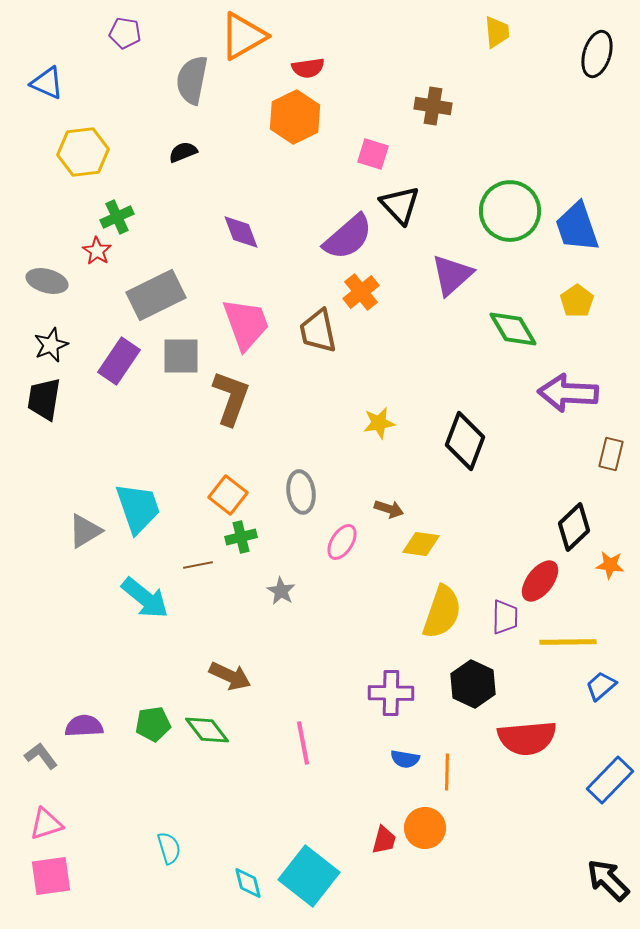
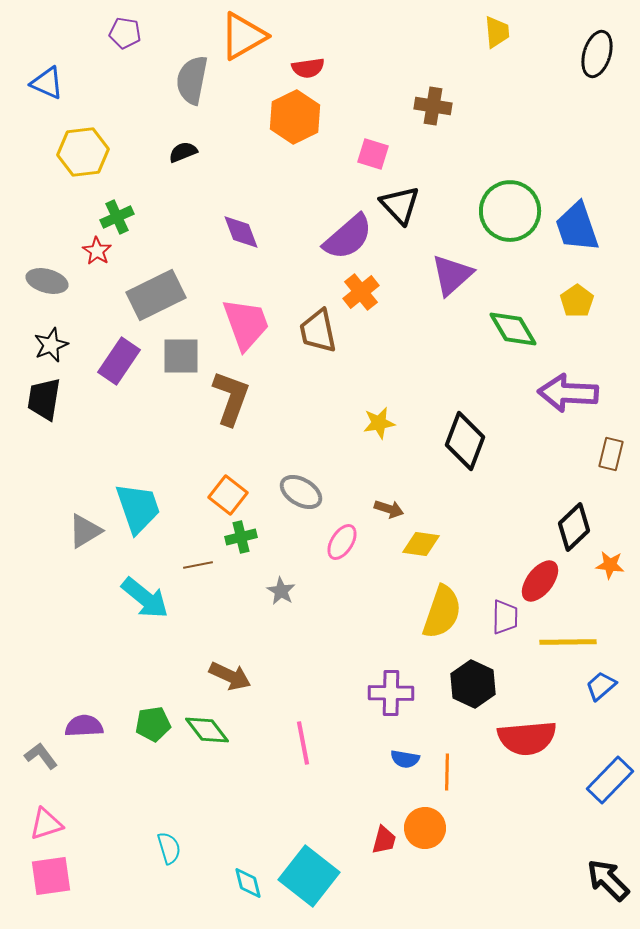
gray ellipse at (301, 492): rotated 51 degrees counterclockwise
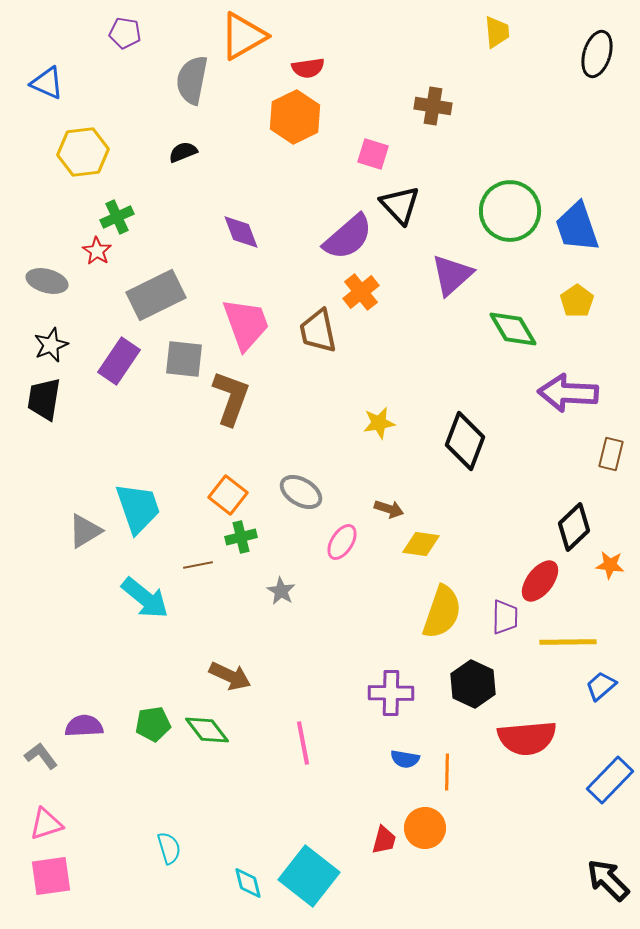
gray square at (181, 356): moved 3 px right, 3 px down; rotated 6 degrees clockwise
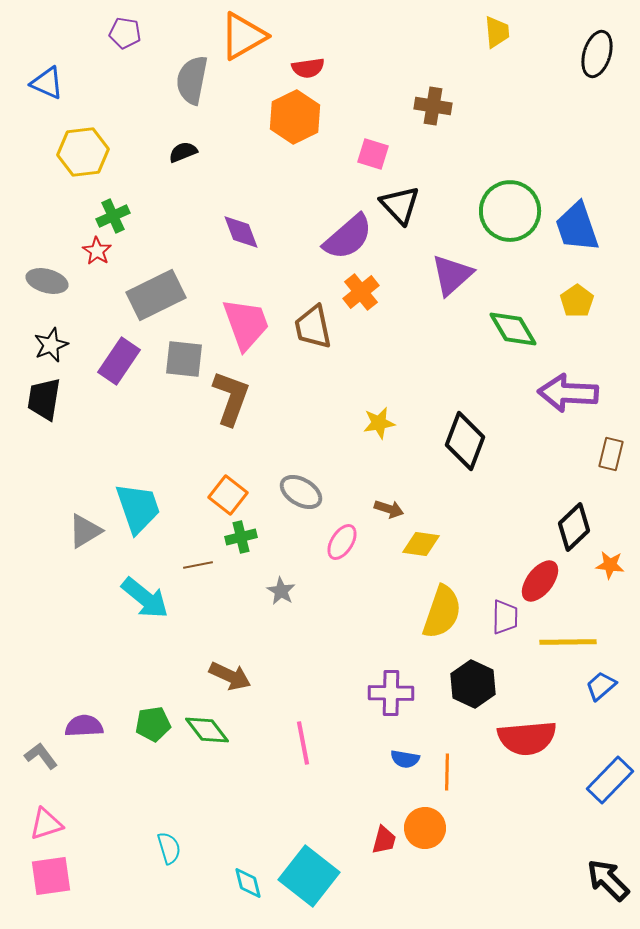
green cross at (117, 217): moved 4 px left, 1 px up
brown trapezoid at (318, 331): moved 5 px left, 4 px up
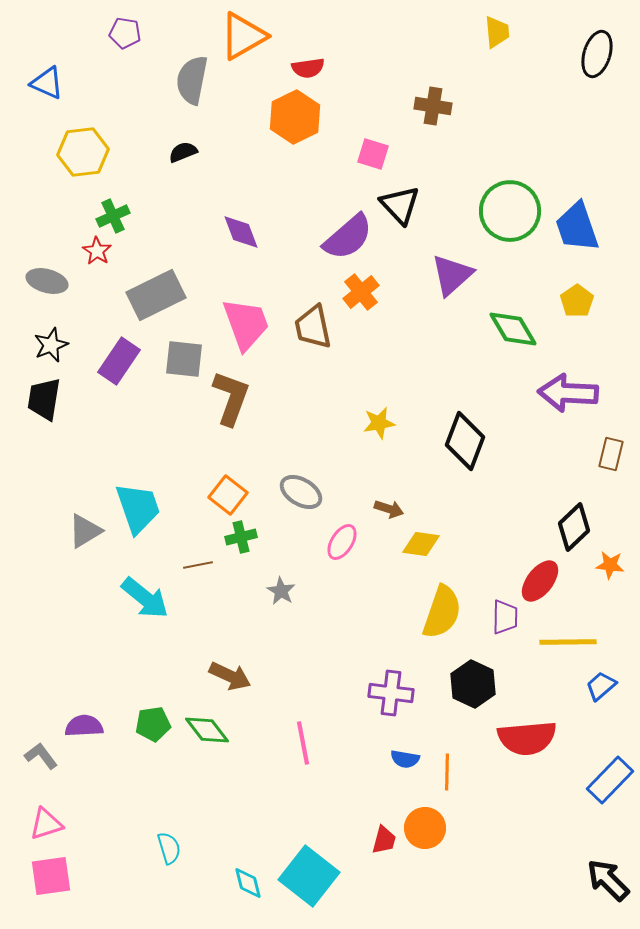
purple cross at (391, 693): rotated 6 degrees clockwise
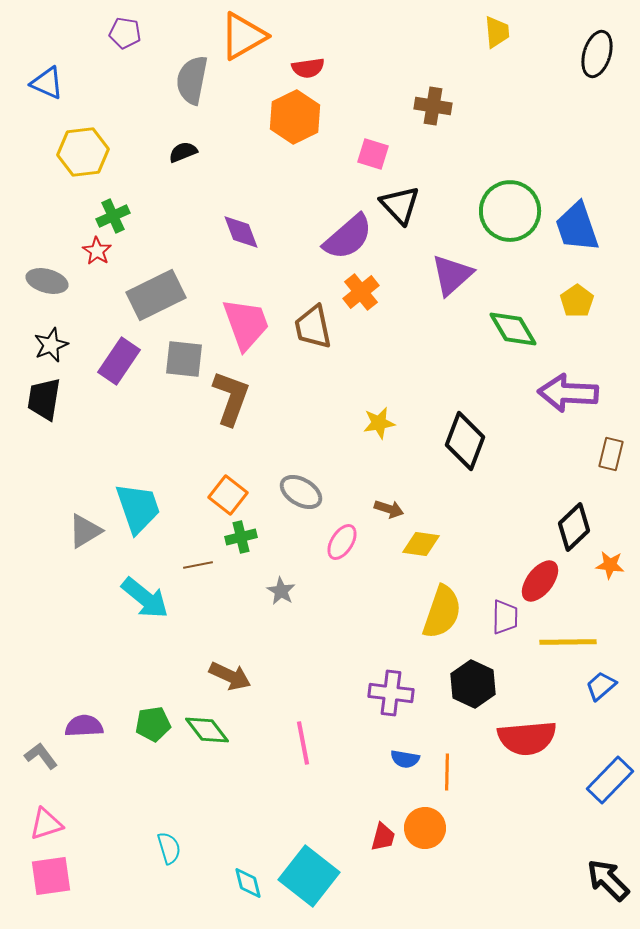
red trapezoid at (384, 840): moved 1 px left, 3 px up
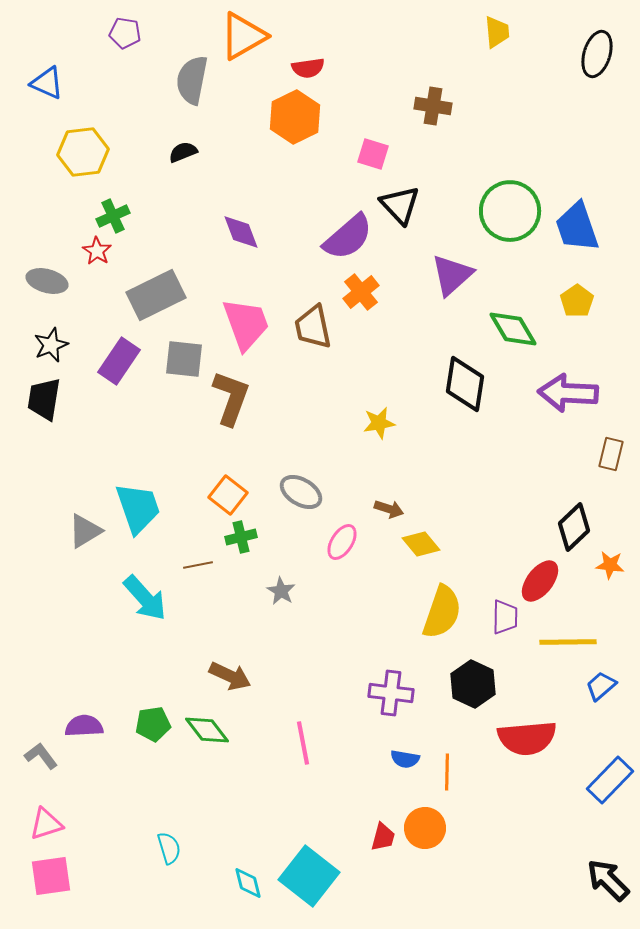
black diamond at (465, 441): moved 57 px up; rotated 12 degrees counterclockwise
yellow diamond at (421, 544): rotated 42 degrees clockwise
cyan arrow at (145, 598): rotated 9 degrees clockwise
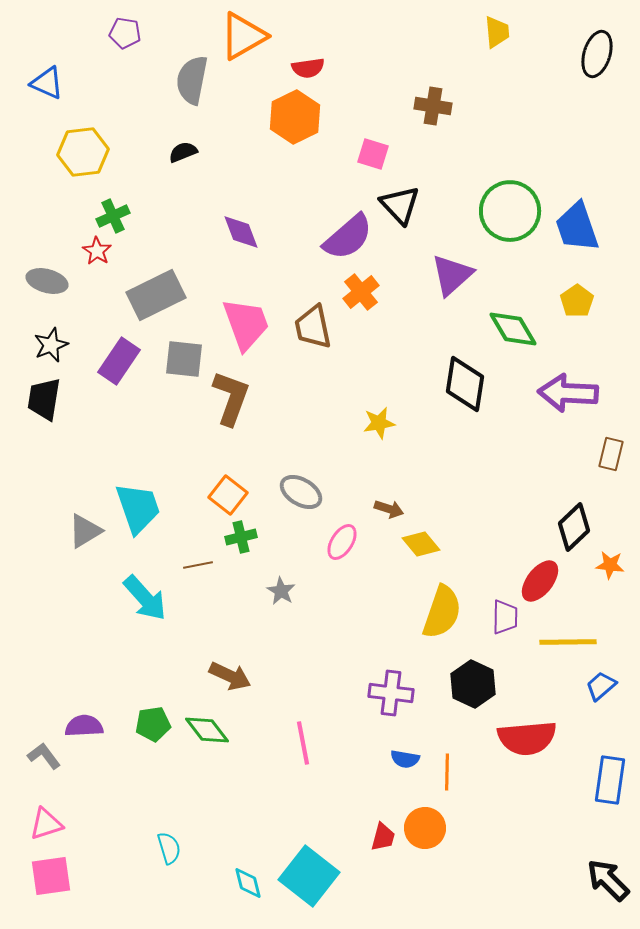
gray L-shape at (41, 756): moved 3 px right
blue rectangle at (610, 780): rotated 36 degrees counterclockwise
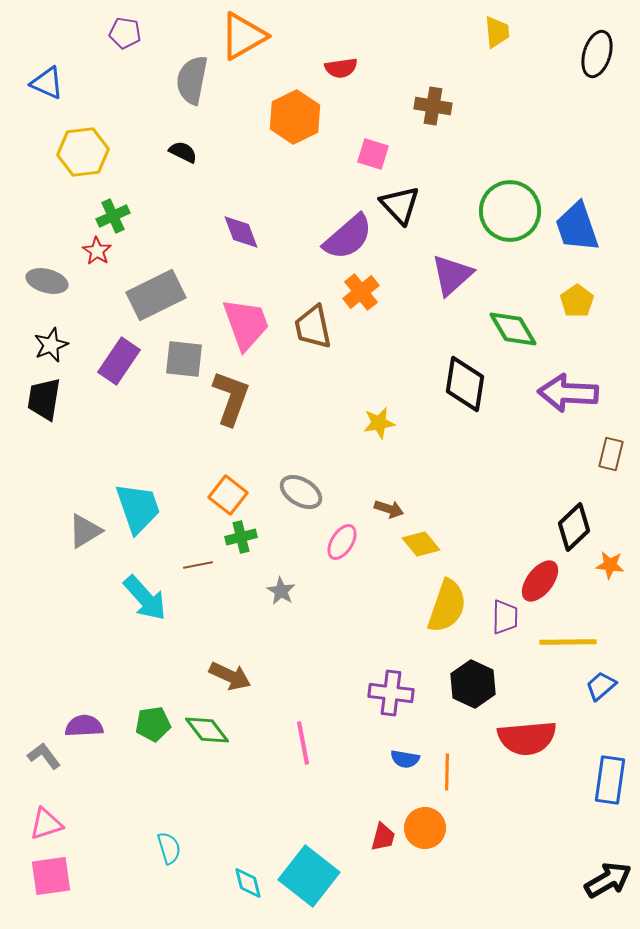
red semicircle at (308, 68): moved 33 px right
black semicircle at (183, 152): rotated 48 degrees clockwise
yellow semicircle at (442, 612): moved 5 px right, 6 px up
black arrow at (608, 880): rotated 105 degrees clockwise
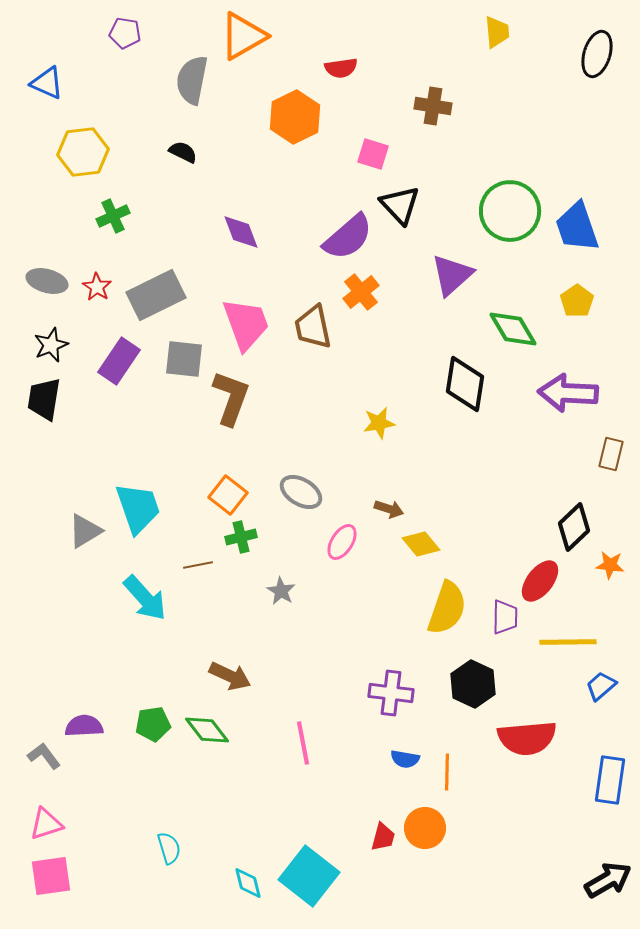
red star at (97, 251): moved 36 px down
yellow semicircle at (447, 606): moved 2 px down
